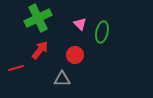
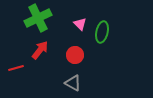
gray triangle: moved 11 px right, 4 px down; rotated 30 degrees clockwise
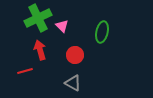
pink triangle: moved 18 px left, 2 px down
red arrow: rotated 54 degrees counterclockwise
red line: moved 9 px right, 3 px down
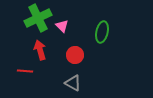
red line: rotated 21 degrees clockwise
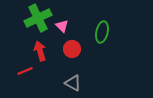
red arrow: moved 1 px down
red circle: moved 3 px left, 6 px up
red line: rotated 28 degrees counterclockwise
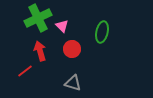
red line: rotated 14 degrees counterclockwise
gray triangle: rotated 12 degrees counterclockwise
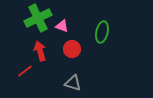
pink triangle: rotated 24 degrees counterclockwise
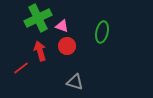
red circle: moved 5 px left, 3 px up
red line: moved 4 px left, 3 px up
gray triangle: moved 2 px right, 1 px up
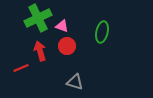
red line: rotated 14 degrees clockwise
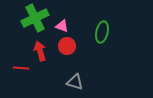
green cross: moved 3 px left
red line: rotated 28 degrees clockwise
